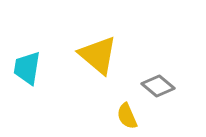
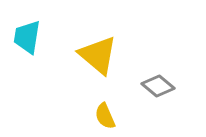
cyan trapezoid: moved 31 px up
yellow semicircle: moved 22 px left
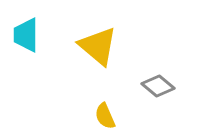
cyan trapezoid: moved 1 px left, 2 px up; rotated 9 degrees counterclockwise
yellow triangle: moved 9 px up
